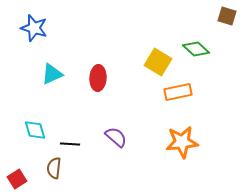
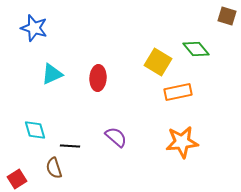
green diamond: rotated 8 degrees clockwise
black line: moved 2 px down
brown semicircle: rotated 25 degrees counterclockwise
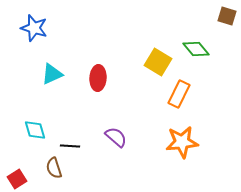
orange rectangle: moved 1 px right, 2 px down; rotated 52 degrees counterclockwise
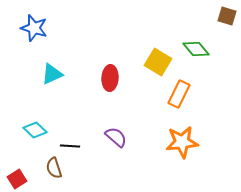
red ellipse: moved 12 px right
cyan diamond: rotated 30 degrees counterclockwise
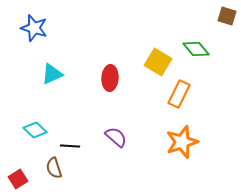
orange star: rotated 12 degrees counterclockwise
red square: moved 1 px right
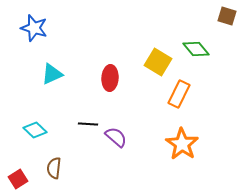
orange star: moved 2 px down; rotated 20 degrees counterclockwise
black line: moved 18 px right, 22 px up
brown semicircle: rotated 25 degrees clockwise
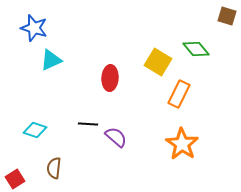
cyan triangle: moved 1 px left, 14 px up
cyan diamond: rotated 25 degrees counterclockwise
red square: moved 3 px left
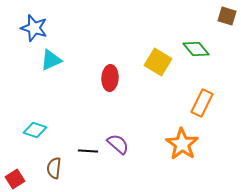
orange rectangle: moved 23 px right, 9 px down
black line: moved 27 px down
purple semicircle: moved 2 px right, 7 px down
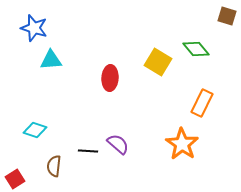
cyan triangle: rotated 20 degrees clockwise
brown semicircle: moved 2 px up
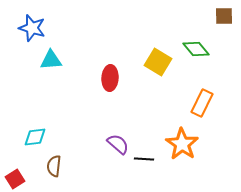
brown square: moved 3 px left; rotated 18 degrees counterclockwise
blue star: moved 2 px left
cyan diamond: moved 7 px down; rotated 25 degrees counterclockwise
black line: moved 56 px right, 8 px down
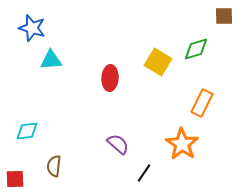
green diamond: rotated 68 degrees counterclockwise
cyan diamond: moved 8 px left, 6 px up
black line: moved 14 px down; rotated 60 degrees counterclockwise
red square: rotated 30 degrees clockwise
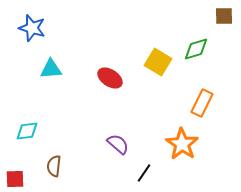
cyan triangle: moved 9 px down
red ellipse: rotated 60 degrees counterclockwise
